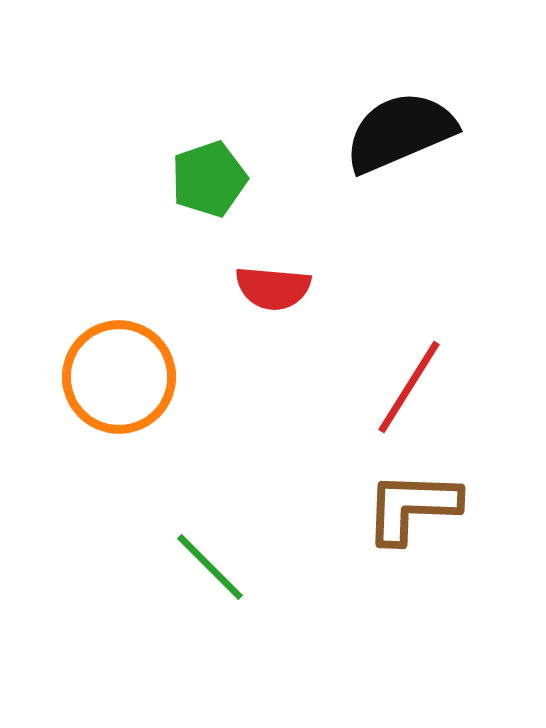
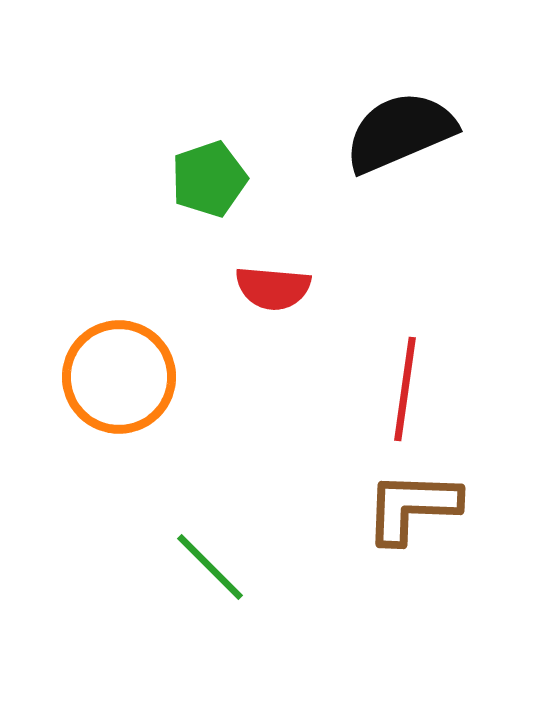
red line: moved 4 px left, 2 px down; rotated 24 degrees counterclockwise
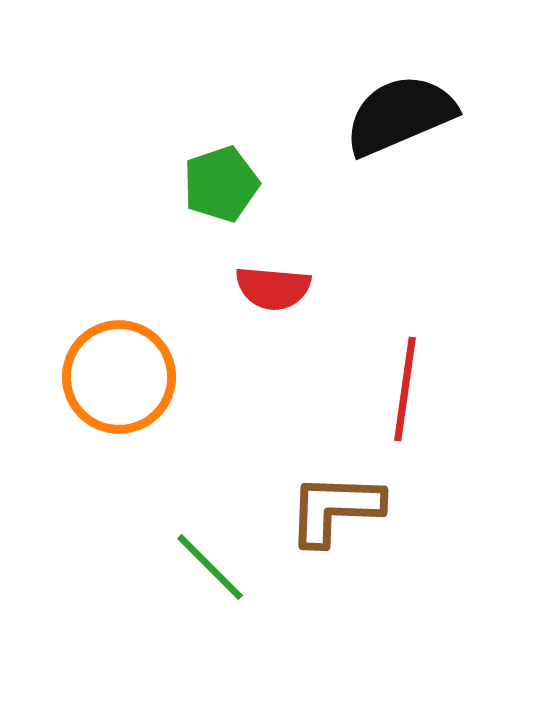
black semicircle: moved 17 px up
green pentagon: moved 12 px right, 5 px down
brown L-shape: moved 77 px left, 2 px down
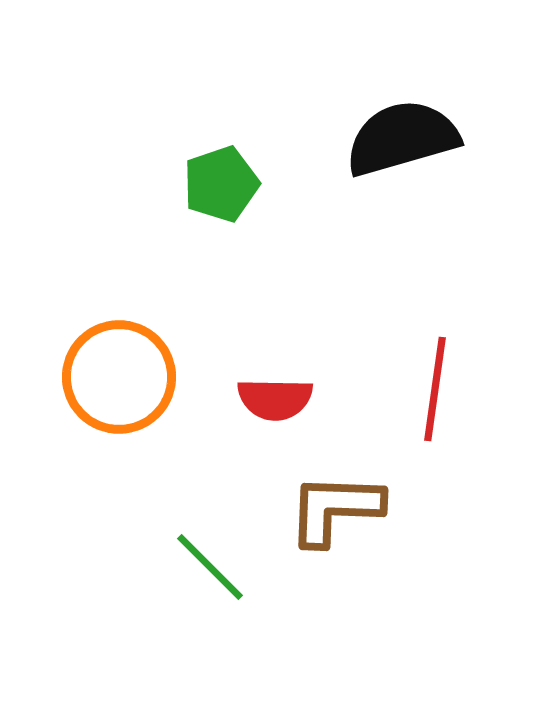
black semicircle: moved 2 px right, 23 px down; rotated 7 degrees clockwise
red semicircle: moved 2 px right, 111 px down; rotated 4 degrees counterclockwise
red line: moved 30 px right
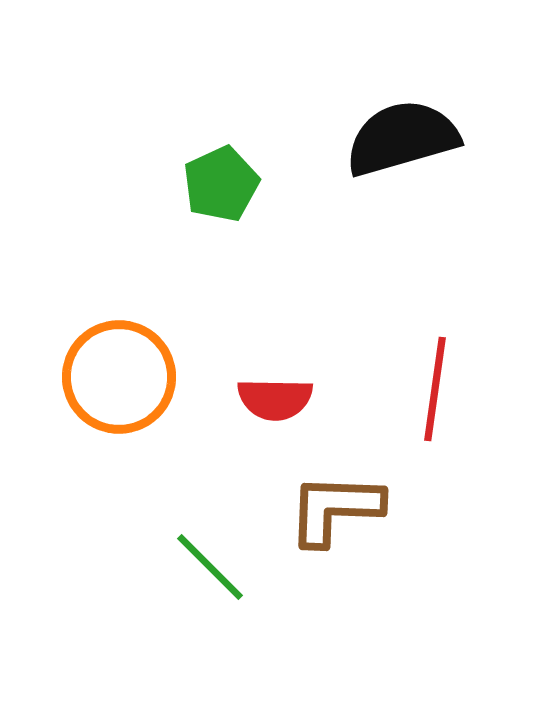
green pentagon: rotated 6 degrees counterclockwise
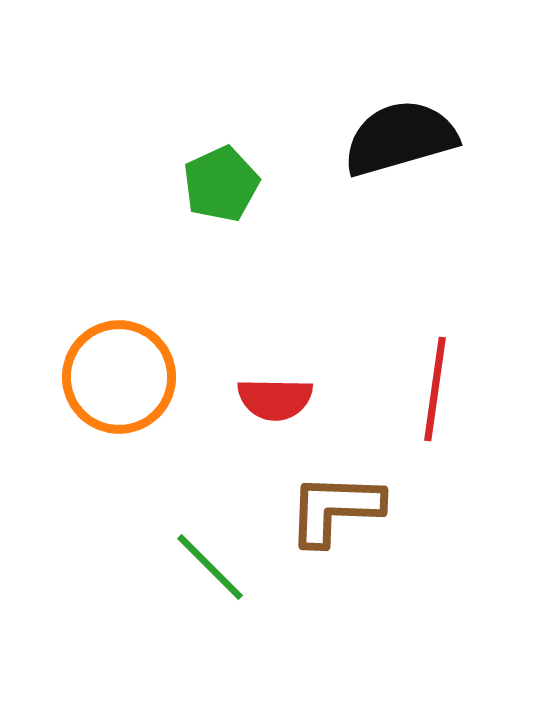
black semicircle: moved 2 px left
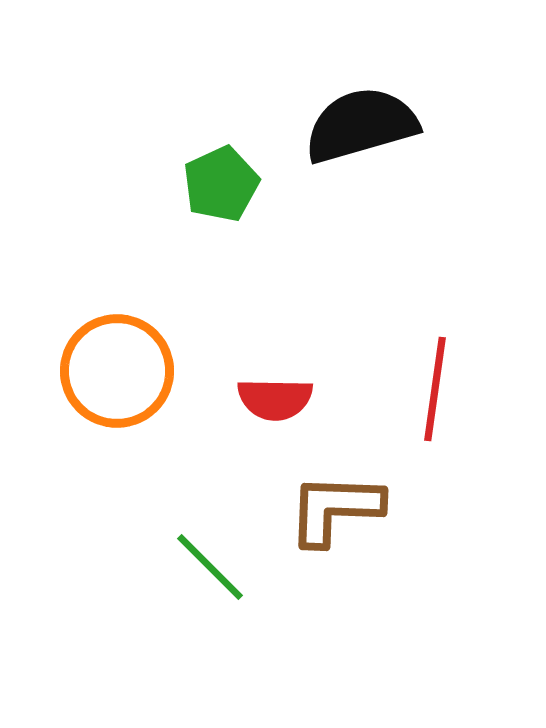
black semicircle: moved 39 px left, 13 px up
orange circle: moved 2 px left, 6 px up
